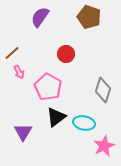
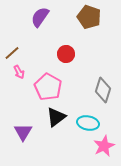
cyan ellipse: moved 4 px right
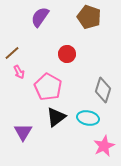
red circle: moved 1 px right
cyan ellipse: moved 5 px up
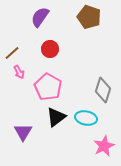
red circle: moved 17 px left, 5 px up
cyan ellipse: moved 2 px left
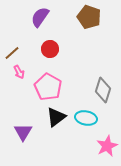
pink star: moved 3 px right
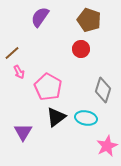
brown pentagon: moved 3 px down
red circle: moved 31 px right
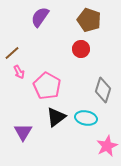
pink pentagon: moved 1 px left, 1 px up
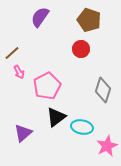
pink pentagon: rotated 16 degrees clockwise
cyan ellipse: moved 4 px left, 9 px down
purple triangle: moved 1 px down; rotated 18 degrees clockwise
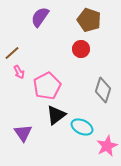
black triangle: moved 2 px up
cyan ellipse: rotated 15 degrees clockwise
purple triangle: rotated 24 degrees counterclockwise
